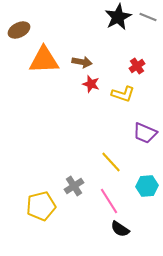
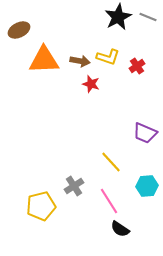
brown arrow: moved 2 px left, 1 px up
yellow L-shape: moved 15 px left, 37 px up
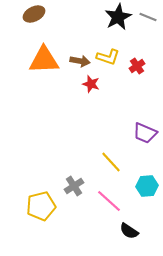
brown ellipse: moved 15 px right, 16 px up
pink line: rotated 16 degrees counterclockwise
black semicircle: moved 9 px right, 2 px down
